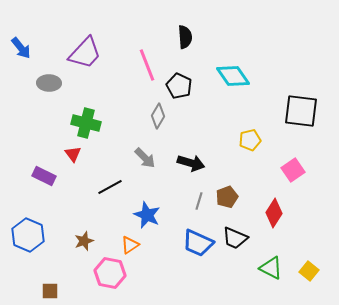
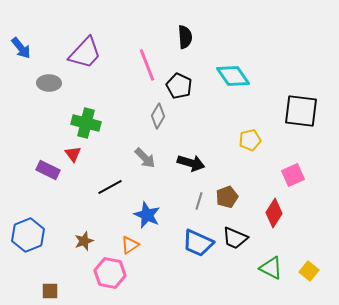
pink square: moved 5 px down; rotated 10 degrees clockwise
purple rectangle: moved 4 px right, 6 px up
blue hexagon: rotated 16 degrees clockwise
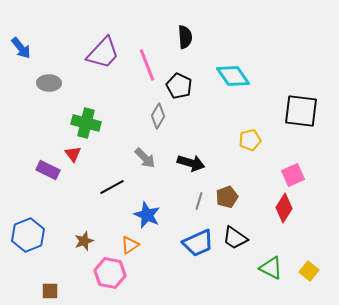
purple trapezoid: moved 18 px right
black line: moved 2 px right
red diamond: moved 10 px right, 5 px up
black trapezoid: rotated 12 degrees clockwise
blue trapezoid: rotated 48 degrees counterclockwise
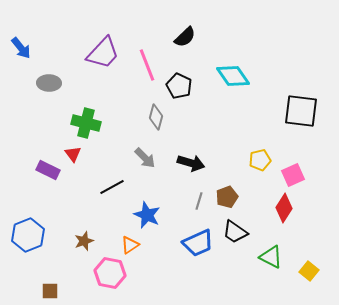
black semicircle: rotated 50 degrees clockwise
gray diamond: moved 2 px left, 1 px down; rotated 15 degrees counterclockwise
yellow pentagon: moved 10 px right, 20 px down
black trapezoid: moved 6 px up
green triangle: moved 11 px up
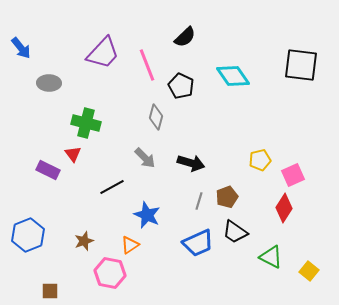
black pentagon: moved 2 px right
black square: moved 46 px up
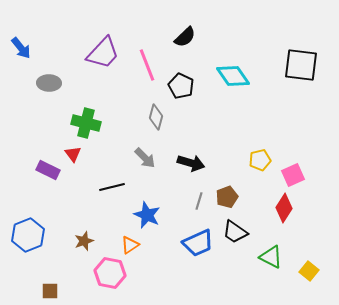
black line: rotated 15 degrees clockwise
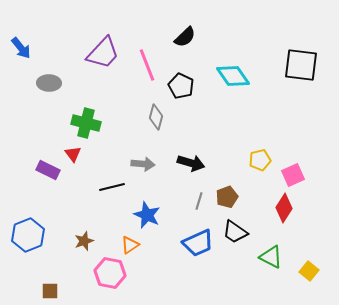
gray arrow: moved 2 px left, 6 px down; rotated 40 degrees counterclockwise
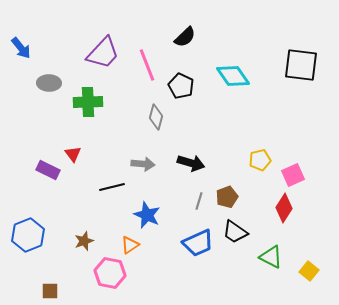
green cross: moved 2 px right, 21 px up; rotated 16 degrees counterclockwise
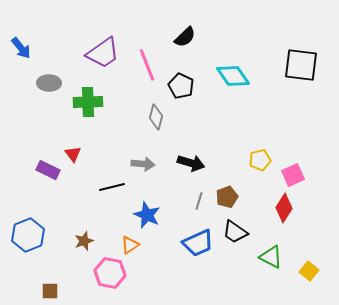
purple trapezoid: rotated 12 degrees clockwise
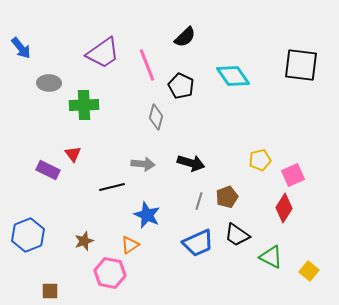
green cross: moved 4 px left, 3 px down
black trapezoid: moved 2 px right, 3 px down
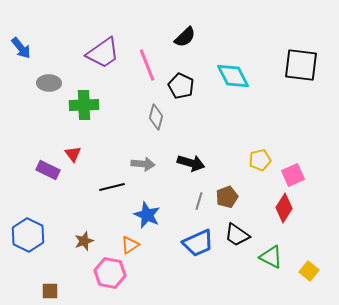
cyan diamond: rotated 8 degrees clockwise
blue hexagon: rotated 12 degrees counterclockwise
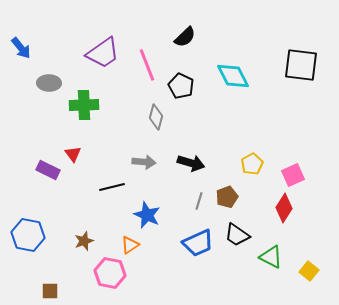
yellow pentagon: moved 8 px left, 4 px down; rotated 15 degrees counterclockwise
gray arrow: moved 1 px right, 2 px up
blue hexagon: rotated 16 degrees counterclockwise
